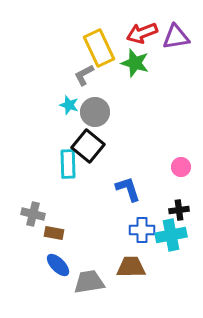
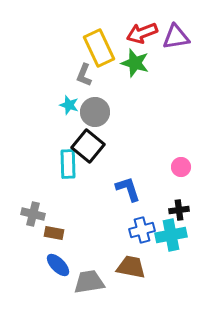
gray L-shape: rotated 40 degrees counterclockwise
blue cross: rotated 15 degrees counterclockwise
brown trapezoid: rotated 12 degrees clockwise
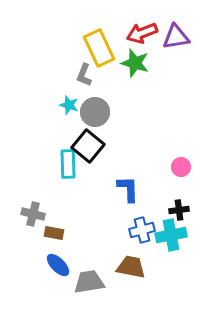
blue L-shape: rotated 16 degrees clockwise
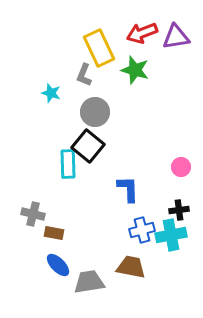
green star: moved 7 px down
cyan star: moved 18 px left, 12 px up
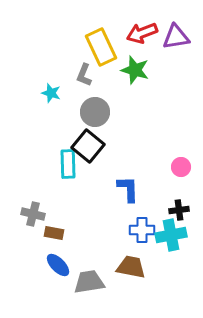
yellow rectangle: moved 2 px right, 1 px up
blue cross: rotated 15 degrees clockwise
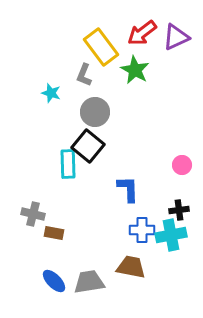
red arrow: rotated 16 degrees counterclockwise
purple triangle: rotated 16 degrees counterclockwise
yellow rectangle: rotated 12 degrees counterclockwise
green star: rotated 12 degrees clockwise
pink circle: moved 1 px right, 2 px up
blue ellipse: moved 4 px left, 16 px down
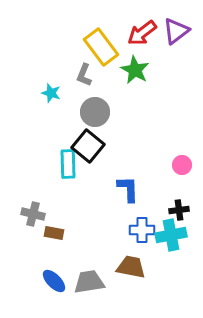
purple triangle: moved 6 px up; rotated 12 degrees counterclockwise
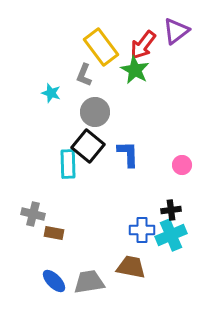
red arrow: moved 1 px right, 12 px down; rotated 16 degrees counterclockwise
blue L-shape: moved 35 px up
black cross: moved 8 px left
cyan cross: rotated 12 degrees counterclockwise
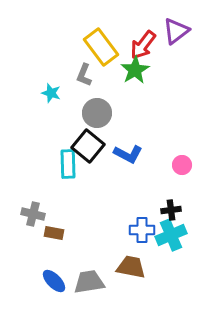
green star: rotated 12 degrees clockwise
gray circle: moved 2 px right, 1 px down
blue L-shape: rotated 120 degrees clockwise
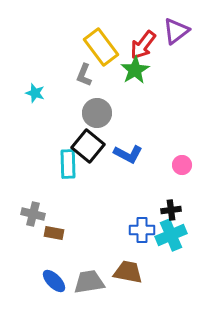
cyan star: moved 16 px left
brown trapezoid: moved 3 px left, 5 px down
